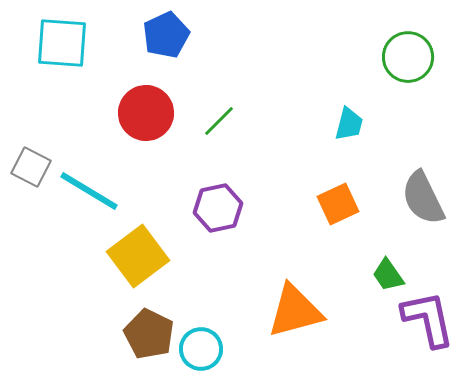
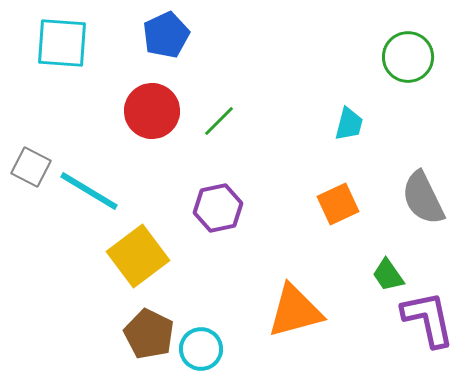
red circle: moved 6 px right, 2 px up
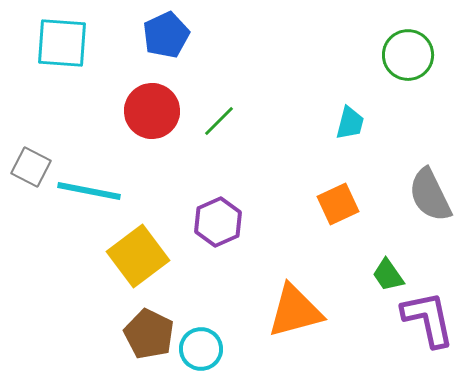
green circle: moved 2 px up
cyan trapezoid: moved 1 px right, 1 px up
cyan line: rotated 20 degrees counterclockwise
gray semicircle: moved 7 px right, 3 px up
purple hexagon: moved 14 px down; rotated 12 degrees counterclockwise
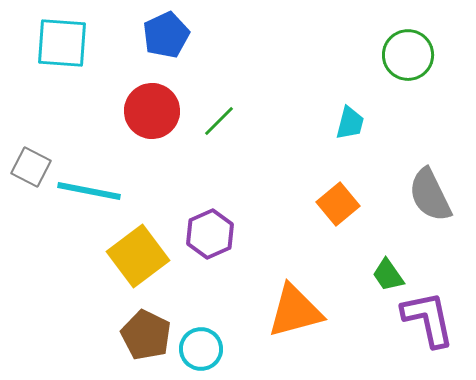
orange square: rotated 15 degrees counterclockwise
purple hexagon: moved 8 px left, 12 px down
brown pentagon: moved 3 px left, 1 px down
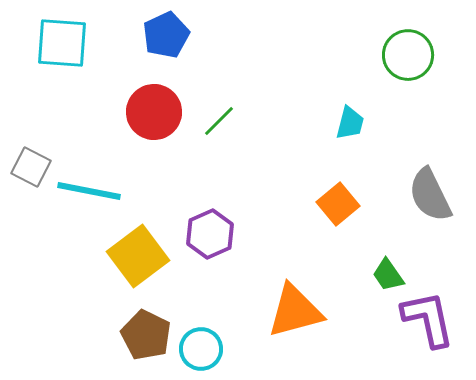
red circle: moved 2 px right, 1 px down
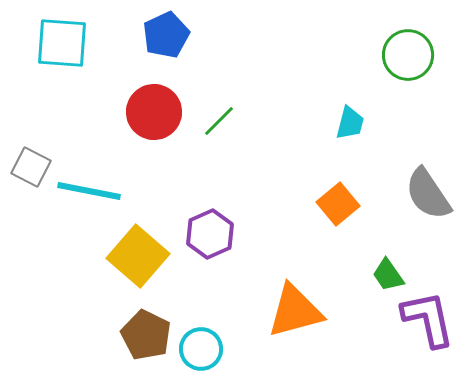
gray semicircle: moved 2 px left, 1 px up; rotated 8 degrees counterclockwise
yellow square: rotated 12 degrees counterclockwise
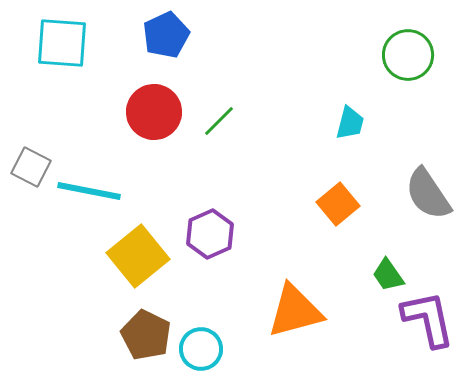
yellow square: rotated 10 degrees clockwise
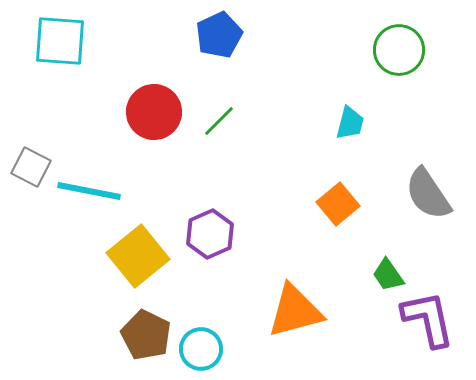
blue pentagon: moved 53 px right
cyan square: moved 2 px left, 2 px up
green circle: moved 9 px left, 5 px up
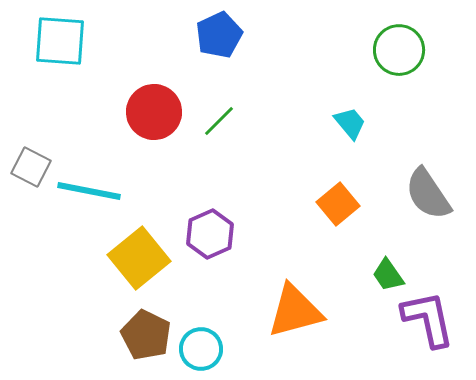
cyan trapezoid: rotated 54 degrees counterclockwise
yellow square: moved 1 px right, 2 px down
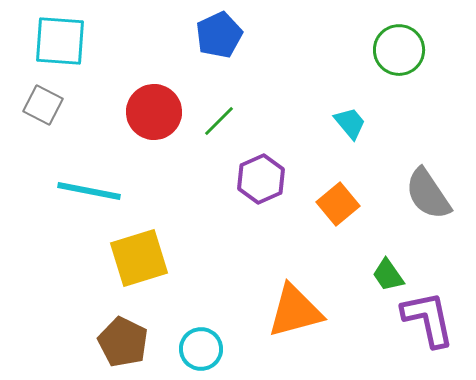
gray square: moved 12 px right, 62 px up
purple hexagon: moved 51 px right, 55 px up
yellow square: rotated 22 degrees clockwise
brown pentagon: moved 23 px left, 7 px down
